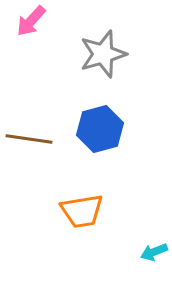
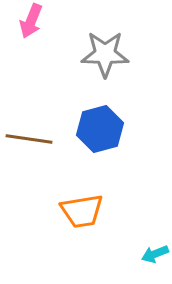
pink arrow: rotated 20 degrees counterclockwise
gray star: moved 2 px right; rotated 18 degrees clockwise
cyan arrow: moved 1 px right, 2 px down
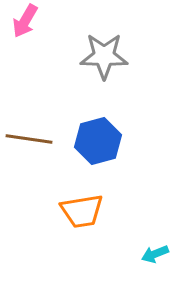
pink arrow: moved 6 px left; rotated 8 degrees clockwise
gray star: moved 1 px left, 2 px down
blue hexagon: moved 2 px left, 12 px down
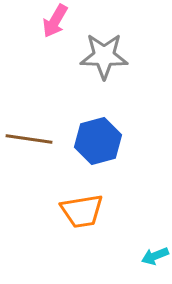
pink arrow: moved 30 px right
cyan arrow: moved 2 px down
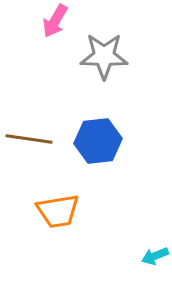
blue hexagon: rotated 9 degrees clockwise
orange trapezoid: moved 24 px left
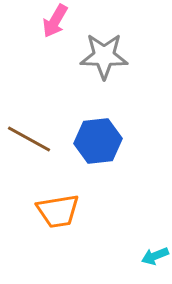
brown line: rotated 21 degrees clockwise
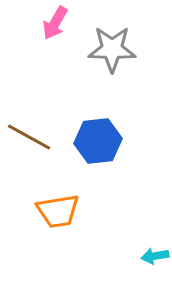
pink arrow: moved 2 px down
gray star: moved 8 px right, 7 px up
brown line: moved 2 px up
cyan arrow: rotated 12 degrees clockwise
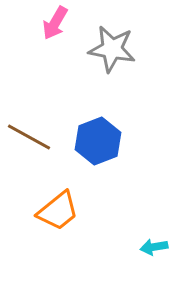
gray star: rotated 9 degrees clockwise
blue hexagon: rotated 15 degrees counterclockwise
orange trapezoid: rotated 30 degrees counterclockwise
cyan arrow: moved 1 px left, 9 px up
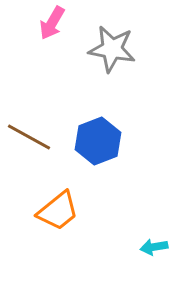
pink arrow: moved 3 px left
